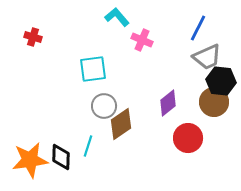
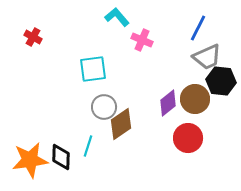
red cross: rotated 12 degrees clockwise
brown circle: moved 19 px left, 3 px up
gray circle: moved 1 px down
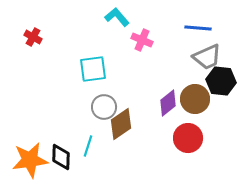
blue line: rotated 68 degrees clockwise
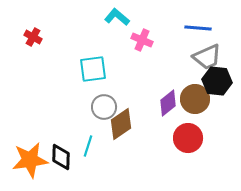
cyan L-shape: rotated 10 degrees counterclockwise
black hexagon: moved 4 px left
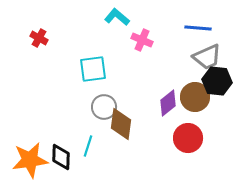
red cross: moved 6 px right, 1 px down
brown circle: moved 2 px up
brown diamond: rotated 48 degrees counterclockwise
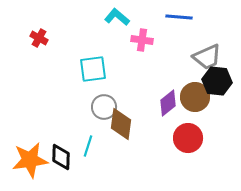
blue line: moved 19 px left, 11 px up
pink cross: rotated 15 degrees counterclockwise
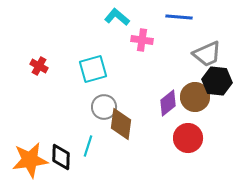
red cross: moved 28 px down
gray trapezoid: moved 3 px up
cyan square: rotated 8 degrees counterclockwise
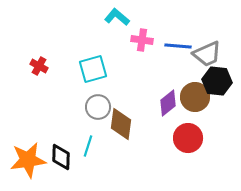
blue line: moved 1 px left, 29 px down
gray circle: moved 6 px left
orange star: moved 2 px left
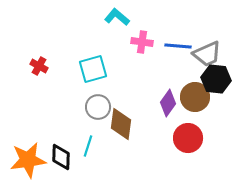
pink cross: moved 2 px down
black hexagon: moved 1 px left, 2 px up
purple diamond: rotated 16 degrees counterclockwise
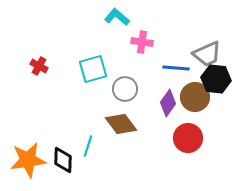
blue line: moved 2 px left, 22 px down
gray circle: moved 27 px right, 18 px up
brown diamond: rotated 44 degrees counterclockwise
black diamond: moved 2 px right, 3 px down
